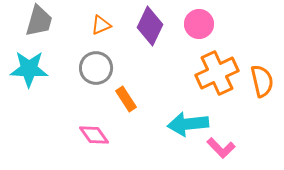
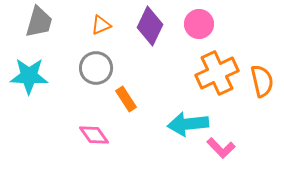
gray trapezoid: moved 1 px down
cyan star: moved 7 px down
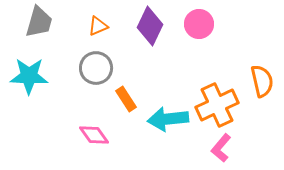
orange triangle: moved 3 px left, 1 px down
orange cross: moved 32 px down
cyan arrow: moved 20 px left, 5 px up
pink L-shape: rotated 84 degrees clockwise
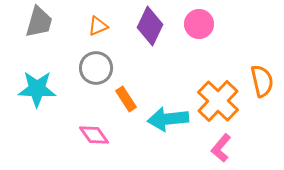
cyan star: moved 8 px right, 13 px down
orange cross: moved 1 px right, 4 px up; rotated 21 degrees counterclockwise
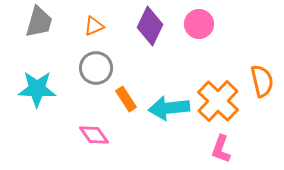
orange triangle: moved 4 px left
cyan arrow: moved 1 px right, 11 px up
pink L-shape: moved 1 px down; rotated 20 degrees counterclockwise
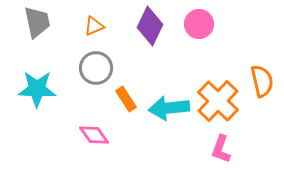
gray trapezoid: moved 2 px left; rotated 28 degrees counterclockwise
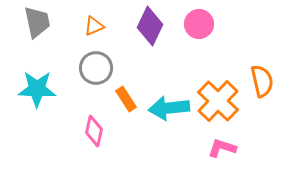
pink diamond: moved 4 px up; rotated 48 degrees clockwise
pink L-shape: moved 1 px right, 1 px up; rotated 88 degrees clockwise
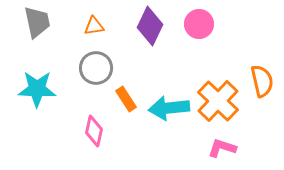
orange triangle: rotated 15 degrees clockwise
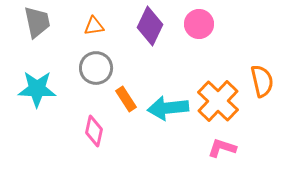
cyan arrow: moved 1 px left
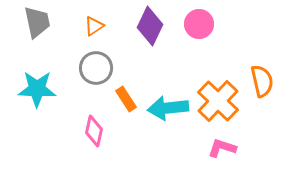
orange triangle: rotated 25 degrees counterclockwise
